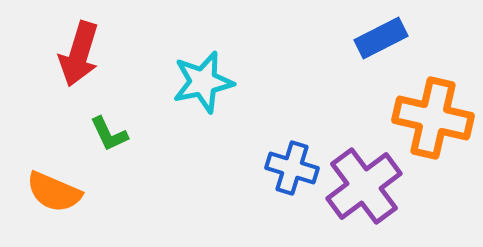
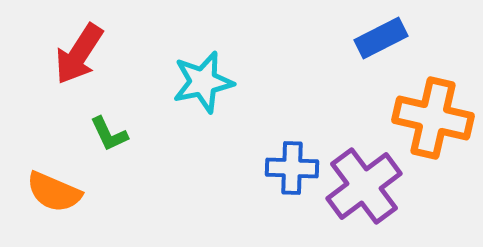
red arrow: rotated 16 degrees clockwise
blue cross: rotated 15 degrees counterclockwise
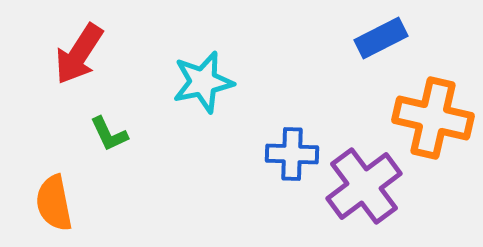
blue cross: moved 14 px up
orange semicircle: moved 11 px down; rotated 56 degrees clockwise
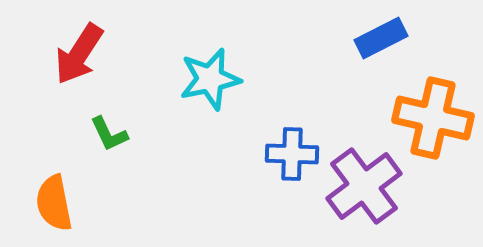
cyan star: moved 7 px right, 3 px up
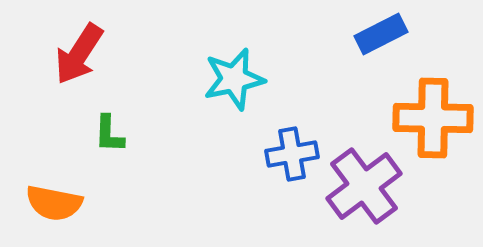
blue rectangle: moved 4 px up
cyan star: moved 24 px right
orange cross: rotated 12 degrees counterclockwise
green L-shape: rotated 27 degrees clockwise
blue cross: rotated 12 degrees counterclockwise
orange semicircle: rotated 68 degrees counterclockwise
